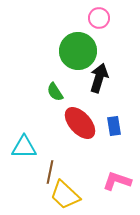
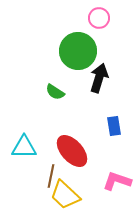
green semicircle: rotated 24 degrees counterclockwise
red ellipse: moved 8 px left, 28 px down
brown line: moved 1 px right, 4 px down
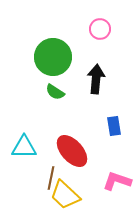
pink circle: moved 1 px right, 11 px down
green circle: moved 25 px left, 6 px down
black arrow: moved 3 px left, 1 px down; rotated 12 degrees counterclockwise
brown line: moved 2 px down
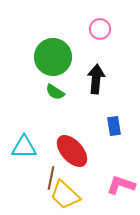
pink L-shape: moved 4 px right, 4 px down
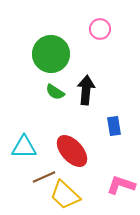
green circle: moved 2 px left, 3 px up
black arrow: moved 10 px left, 11 px down
brown line: moved 7 px left, 1 px up; rotated 55 degrees clockwise
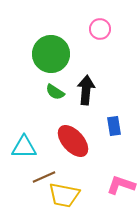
red ellipse: moved 1 px right, 10 px up
yellow trapezoid: moved 1 px left; rotated 32 degrees counterclockwise
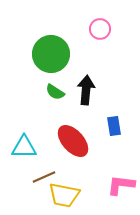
pink L-shape: rotated 12 degrees counterclockwise
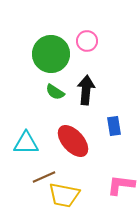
pink circle: moved 13 px left, 12 px down
cyan triangle: moved 2 px right, 4 px up
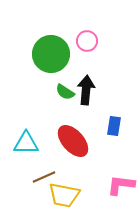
green semicircle: moved 10 px right
blue rectangle: rotated 18 degrees clockwise
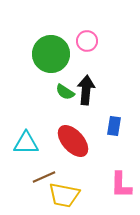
pink L-shape: rotated 96 degrees counterclockwise
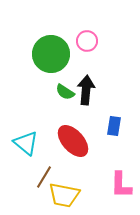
cyan triangle: rotated 40 degrees clockwise
brown line: rotated 35 degrees counterclockwise
